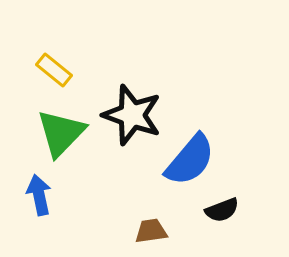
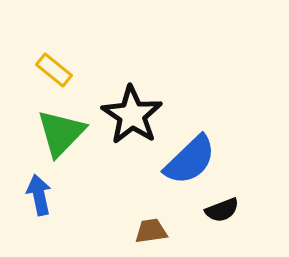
black star: rotated 14 degrees clockwise
blue semicircle: rotated 6 degrees clockwise
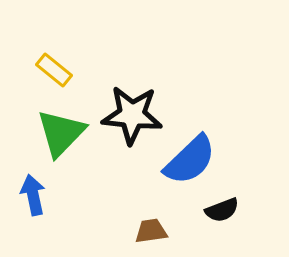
black star: rotated 28 degrees counterclockwise
blue arrow: moved 6 px left
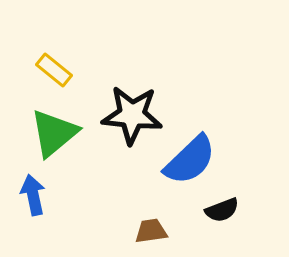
green triangle: moved 7 px left; rotated 6 degrees clockwise
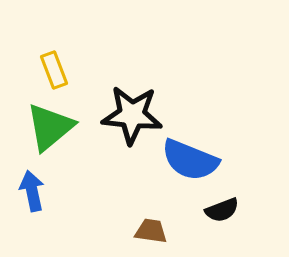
yellow rectangle: rotated 30 degrees clockwise
green triangle: moved 4 px left, 6 px up
blue semicircle: rotated 66 degrees clockwise
blue arrow: moved 1 px left, 4 px up
brown trapezoid: rotated 16 degrees clockwise
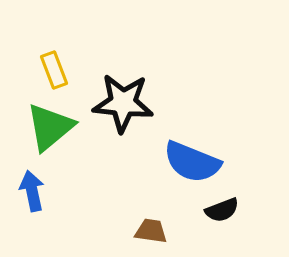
black star: moved 9 px left, 12 px up
blue semicircle: moved 2 px right, 2 px down
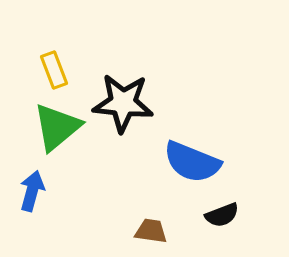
green triangle: moved 7 px right
blue arrow: rotated 27 degrees clockwise
black semicircle: moved 5 px down
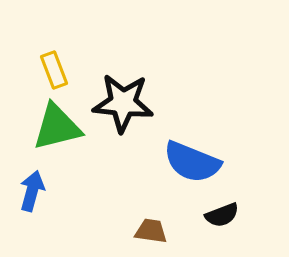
green triangle: rotated 26 degrees clockwise
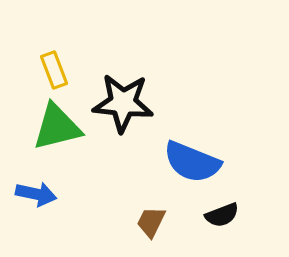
blue arrow: moved 4 px right, 3 px down; rotated 87 degrees clockwise
brown trapezoid: moved 9 px up; rotated 72 degrees counterclockwise
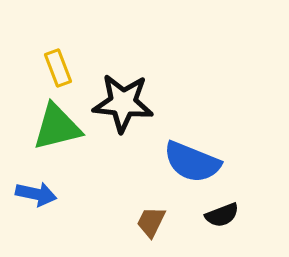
yellow rectangle: moved 4 px right, 2 px up
